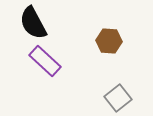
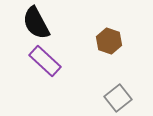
black semicircle: moved 3 px right
brown hexagon: rotated 15 degrees clockwise
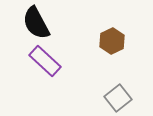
brown hexagon: moved 3 px right; rotated 15 degrees clockwise
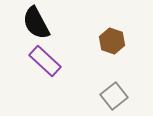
brown hexagon: rotated 15 degrees counterclockwise
gray square: moved 4 px left, 2 px up
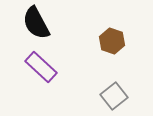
purple rectangle: moved 4 px left, 6 px down
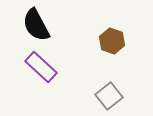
black semicircle: moved 2 px down
gray square: moved 5 px left
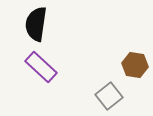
black semicircle: moved 1 px up; rotated 36 degrees clockwise
brown hexagon: moved 23 px right, 24 px down; rotated 10 degrees counterclockwise
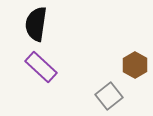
brown hexagon: rotated 20 degrees clockwise
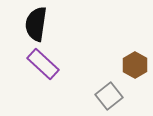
purple rectangle: moved 2 px right, 3 px up
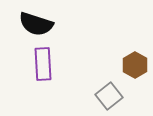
black semicircle: rotated 80 degrees counterclockwise
purple rectangle: rotated 44 degrees clockwise
